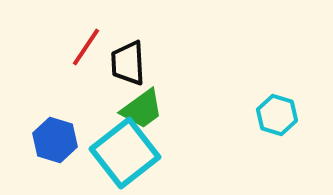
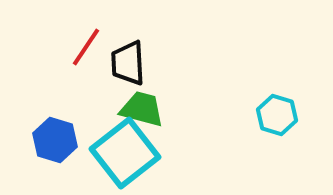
green trapezoid: rotated 129 degrees counterclockwise
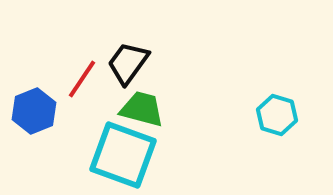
red line: moved 4 px left, 32 px down
black trapezoid: rotated 39 degrees clockwise
blue hexagon: moved 21 px left, 29 px up; rotated 21 degrees clockwise
cyan square: moved 2 px left, 2 px down; rotated 32 degrees counterclockwise
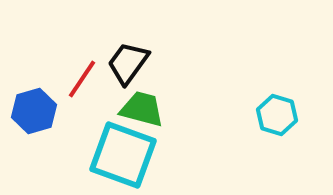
blue hexagon: rotated 6 degrees clockwise
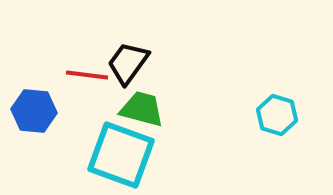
red line: moved 5 px right, 4 px up; rotated 63 degrees clockwise
blue hexagon: rotated 21 degrees clockwise
cyan square: moved 2 px left
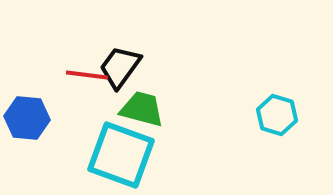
black trapezoid: moved 8 px left, 4 px down
blue hexagon: moved 7 px left, 7 px down
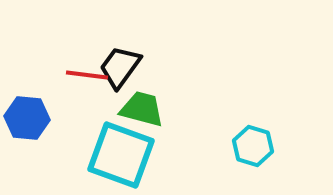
cyan hexagon: moved 24 px left, 31 px down
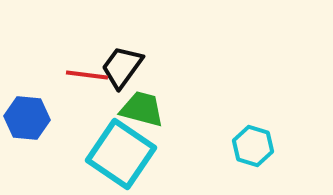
black trapezoid: moved 2 px right
cyan square: moved 1 px up; rotated 14 degrees clockwise
